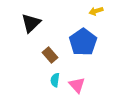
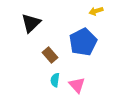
blue pentagon: rotated 8 degrees clockwise
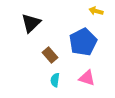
yellow arrow: rotated 32 degrees clockwise
pink triangle: moved 10 px right, 7 px up; rotated 30 degrees counterclockwise
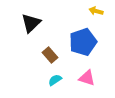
blue pentagon: rotated 8 degrees clockwise
cyan semicircle: rotated 48 degrees clockwise
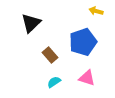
cyan semicircle: moved 1 px left, 2 px down
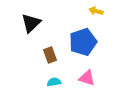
brown rectangle: rotated 21 degrees clockwise
cyan semicircle: rotated 24 degrees clockwise
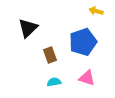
black triangle: moved 3 px left, 5 px down
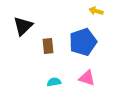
black triangle: moved 5 px left, 2 px up
brown rectangle: moved 2 px left, 9 px up; rotated 14 degrees clockwise
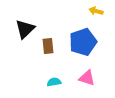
black triangle: moved 2 px right, 3 px down
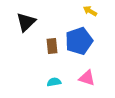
yellow arrow: moved 6 px left; rotated 16 degrees clockwise
black triangle: moved 1 px right, 7 px up
blue pentagon: moved 4 px left, 1 px up
brown rectangle: moved 4 px right
